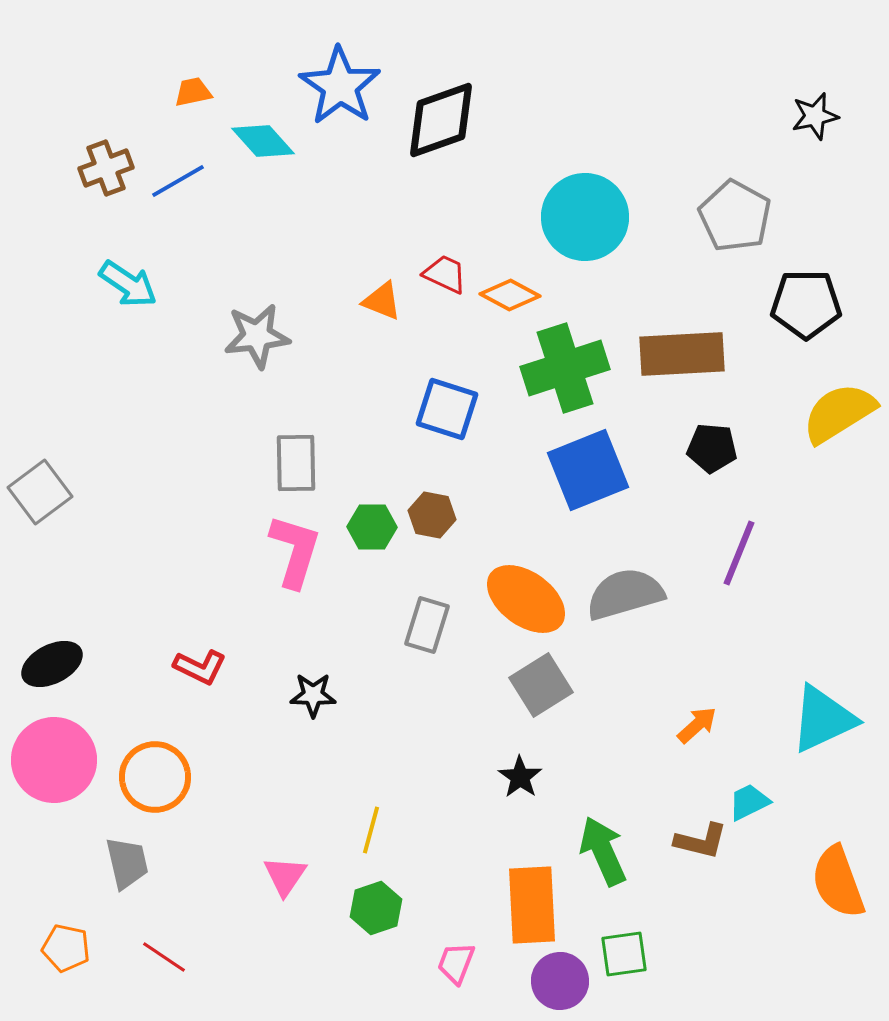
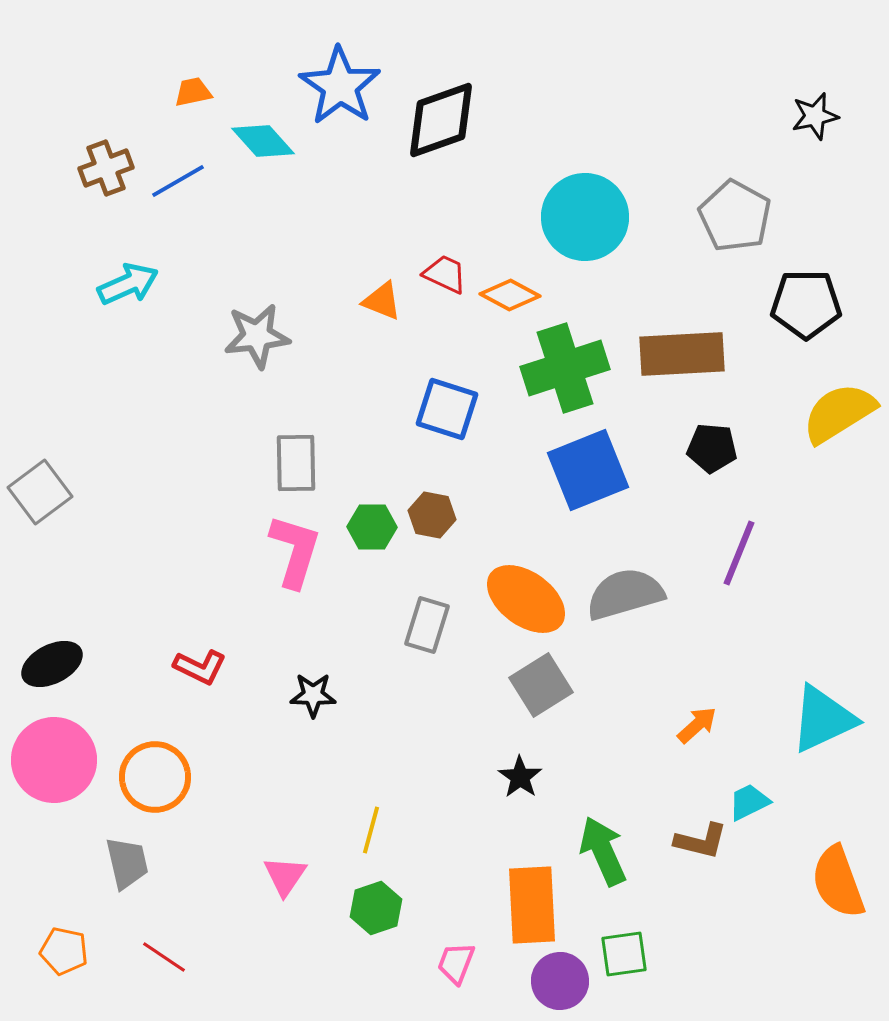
cyan arrow at (128, 284): rotated 58 degrees counterclockwise
orange pentagon at (66, 948): moved 2 px left, 3 px down
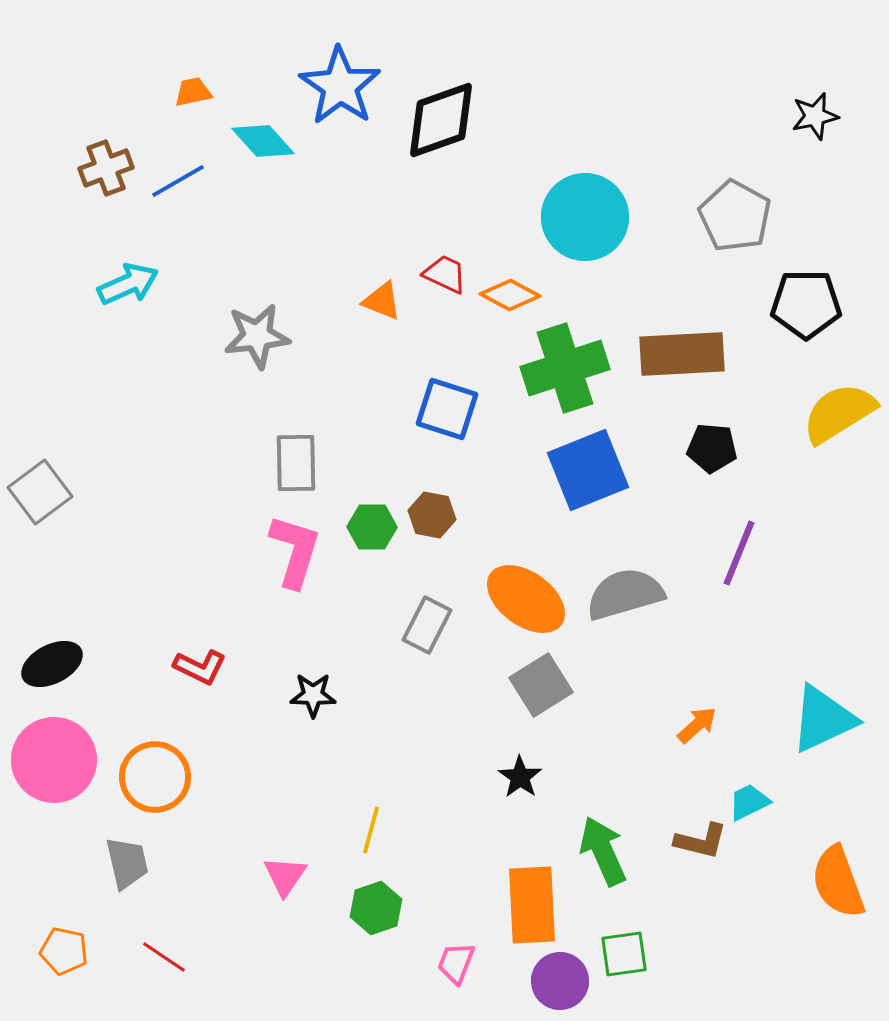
gray rectangle at (427, 625): rotated 10 degrees clockwise
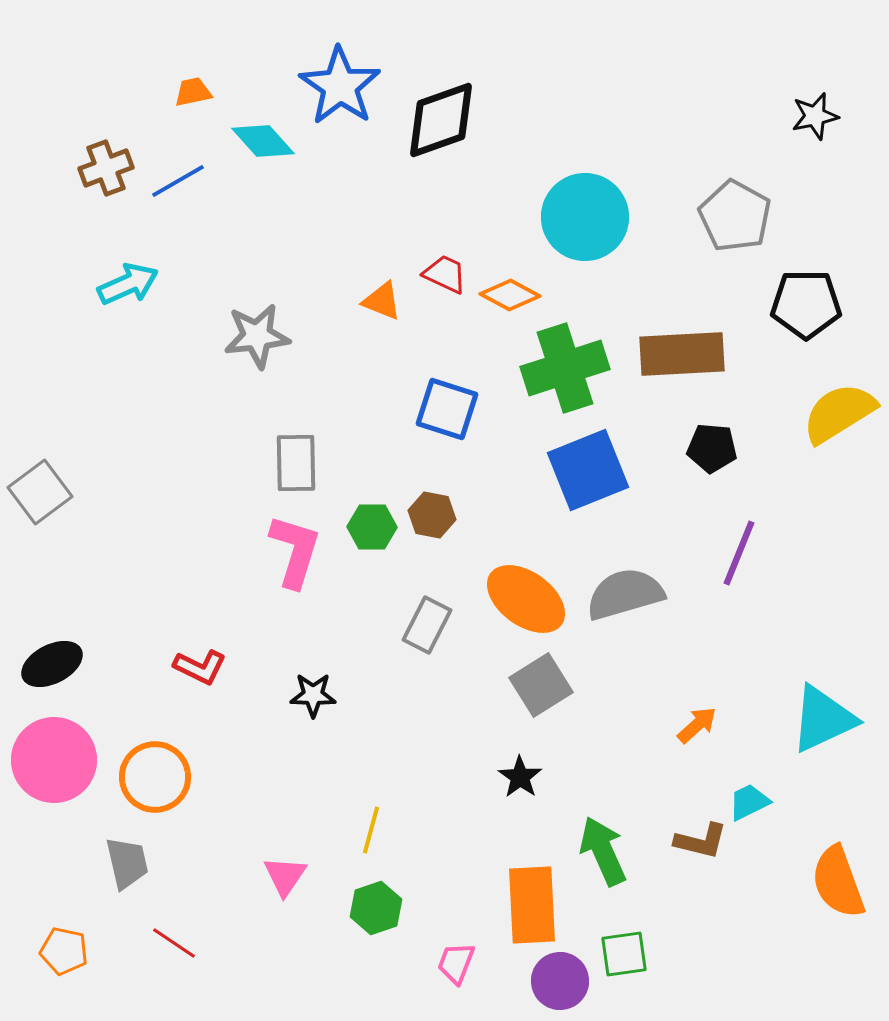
red line at (164, 957): moved 10 px right, 14 px up
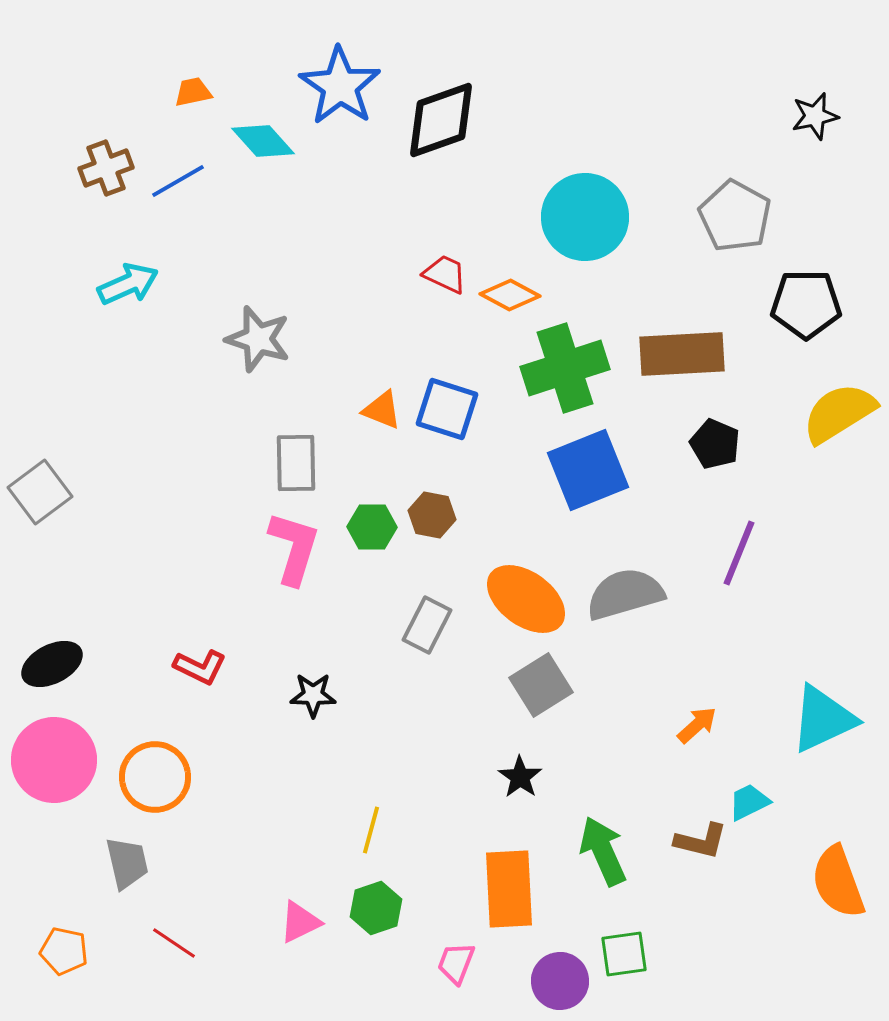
orange triangle at (382, 301): moved 109 px down
gray star at (257, 336): moved 1 px right, 3 px down; rotated 24 degrees clockwise
black pentagon at (712, 448): moved 3 px right, 4 px up; rotated 18 degrees clockwise
pink L-shape at (295, 551): moved 1 px left, 3 px up
pink triangle at (285, 876): moved 15 px right, 46 px down; rotated 30 degrees clockwise
orange rectangle at (532, 905): moved 23 px left, 16 px up
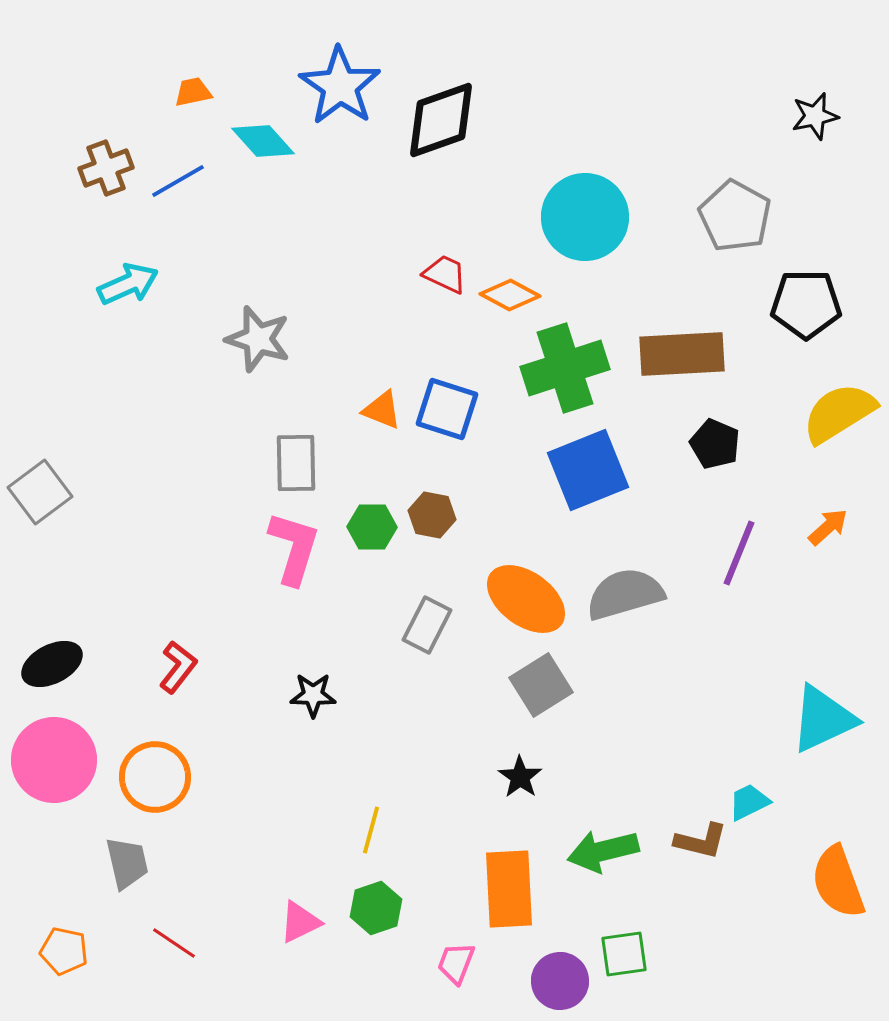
red L-shape at (200, 667): moved 22 px left; rotated 78 degrees counterclockwise
orange arrow at (697, 725): moved 131 px right, 198 px up
green arrow at (603, 851): rotated 80 degrees counterclockwise
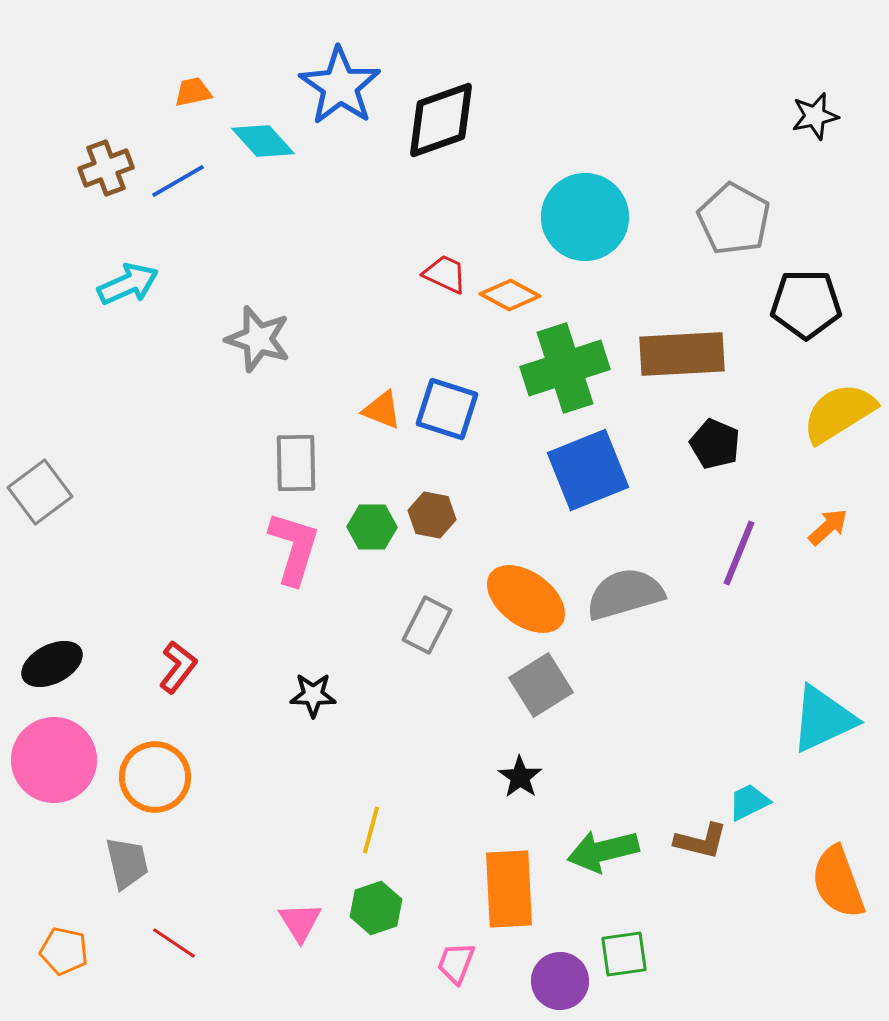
gray pentagon at (735, 216): moved 1 px left, 3 px down
pink triangle at (300, 922): rotated 36 degrees counterclockwise
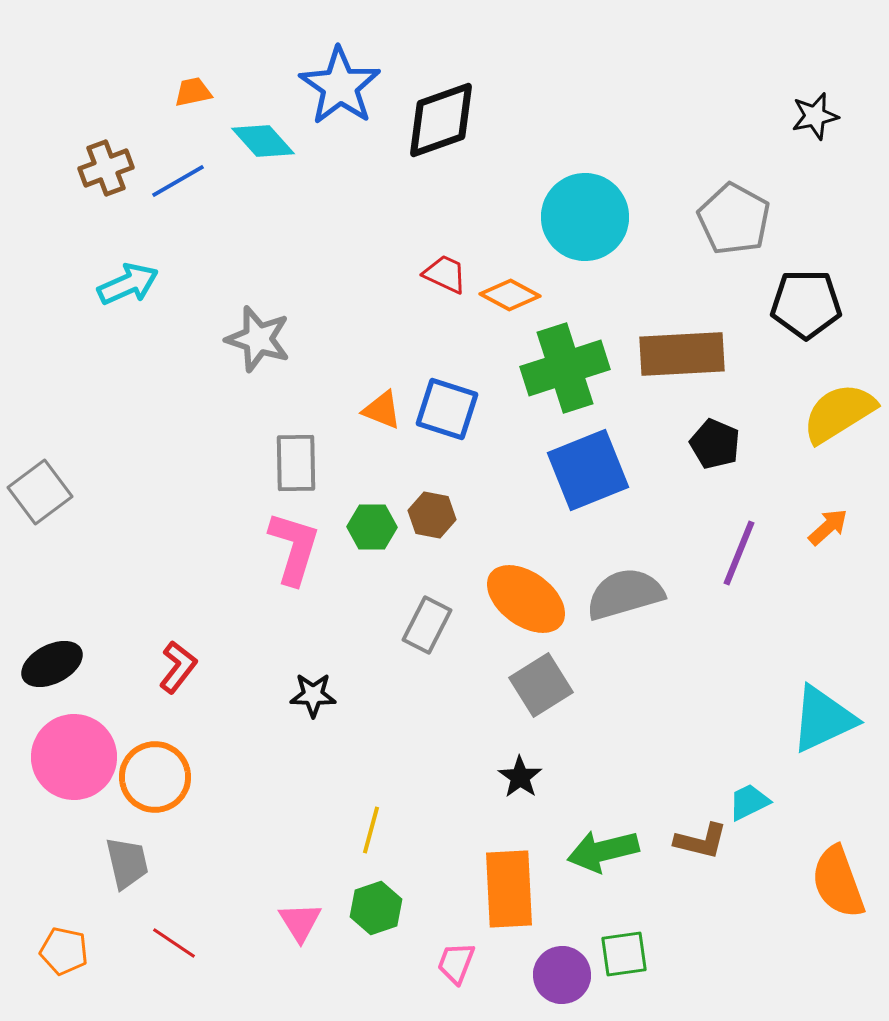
pink circle at (54, 760): moved 20 px right, 3 px up
purple circle at (560, 981): moved 2 px right, 6 px up
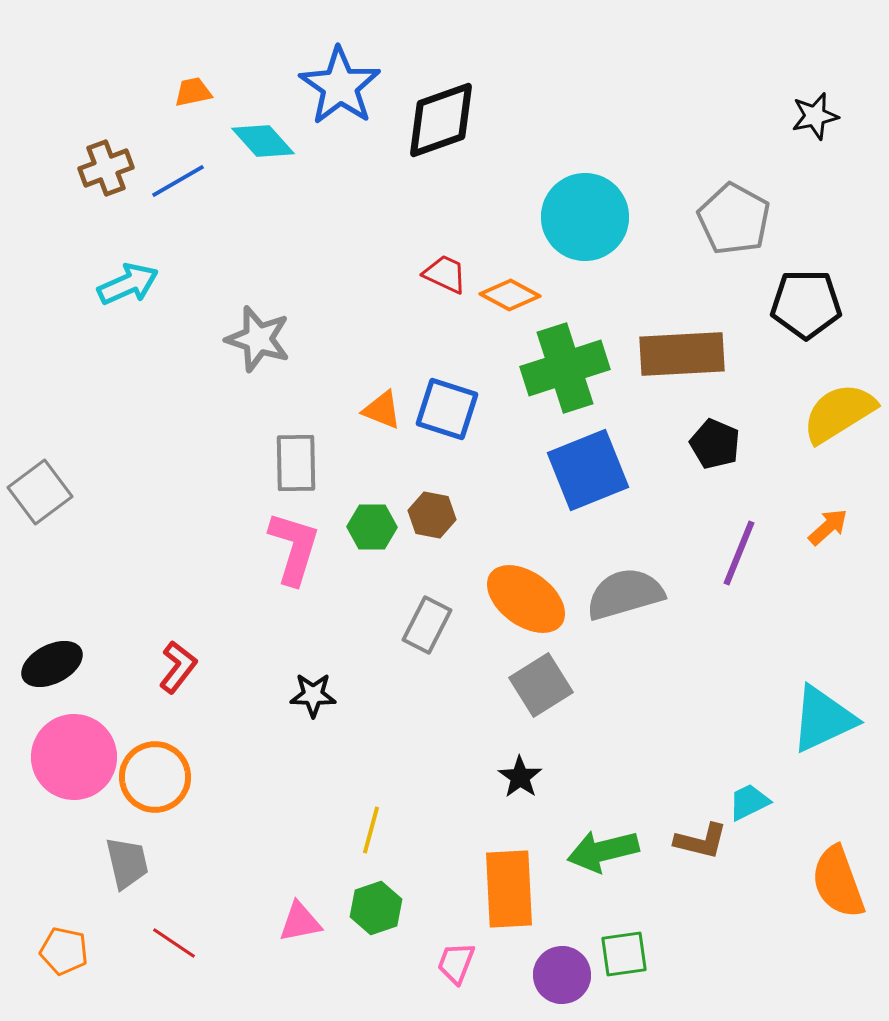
pink triangle at (300, 922): rotated 51 degrees clockwise
